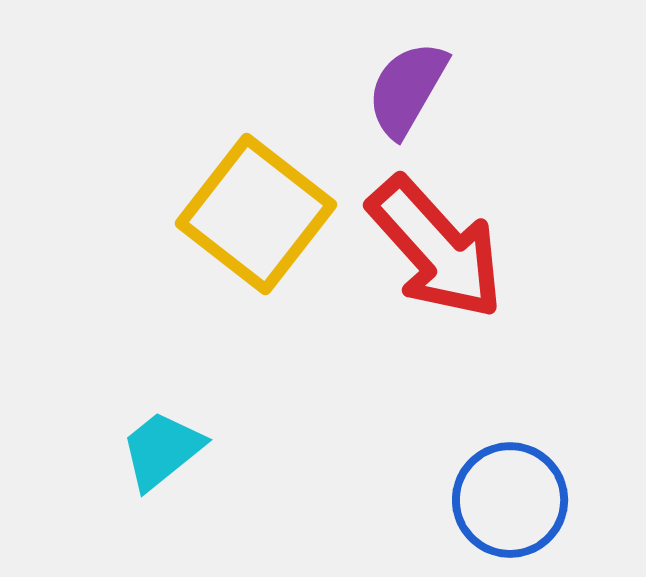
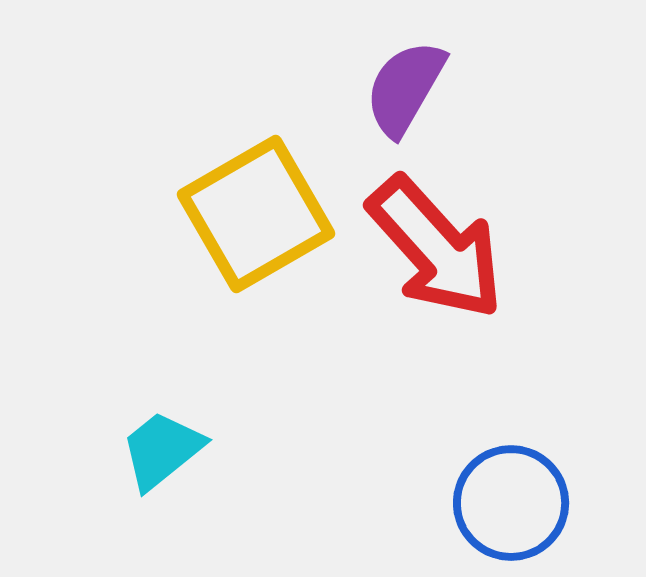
purple semicircle: moved 2 px left, 1 px up
yellow square: rotated 22 degrees clockwise
blue circle: moved 1 px right, 3 px down
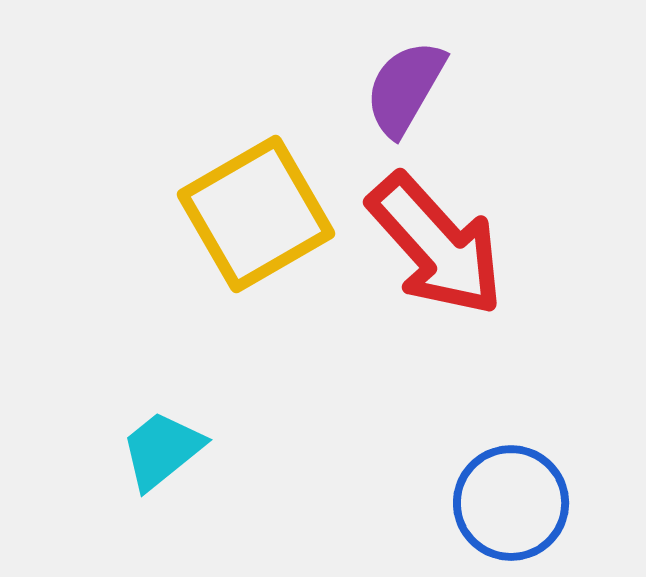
red arrow: moved 3 px up
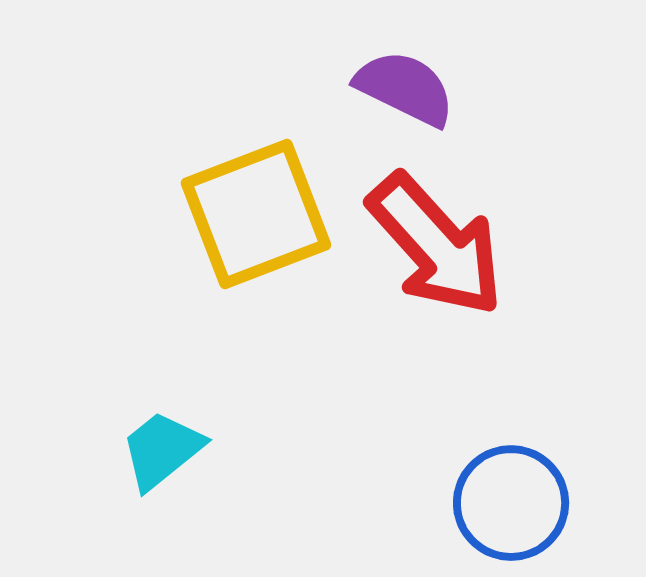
purple semicircle: rotated 86 degrees clockwise
yellow square: rotated 9 degrees clockwise
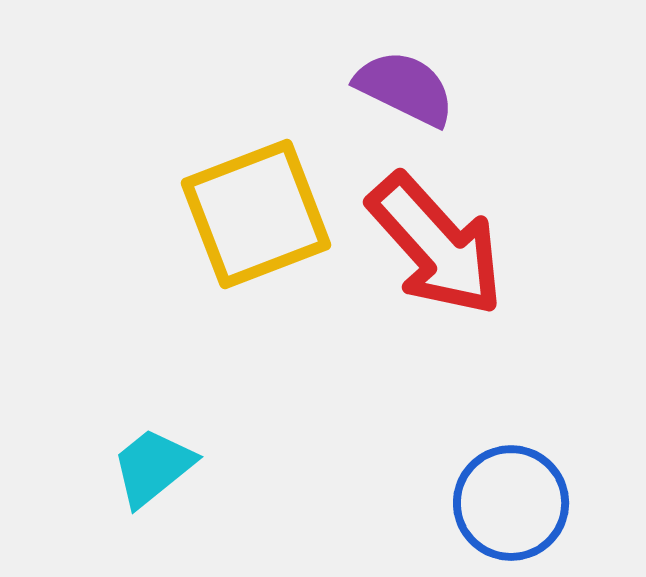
cyan trapezoid: moved 9 px left, 17 px down
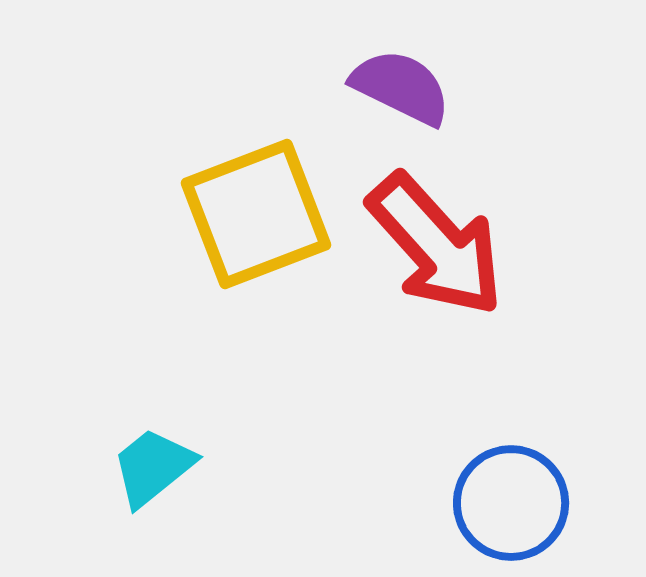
purple semicircle: moved 4 px left, 1 px up
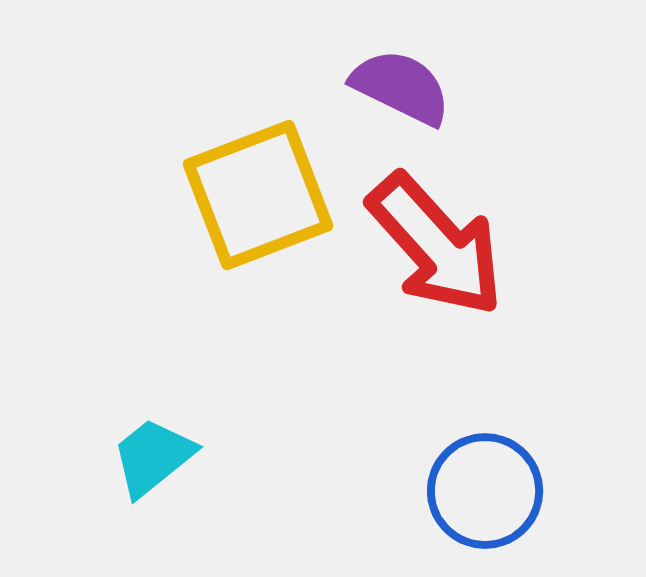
yellow square: moved 2 px right, 19 px up
cyan trapezoid: moved 10 px up
blue circle: moved 26 px left, 12 px up
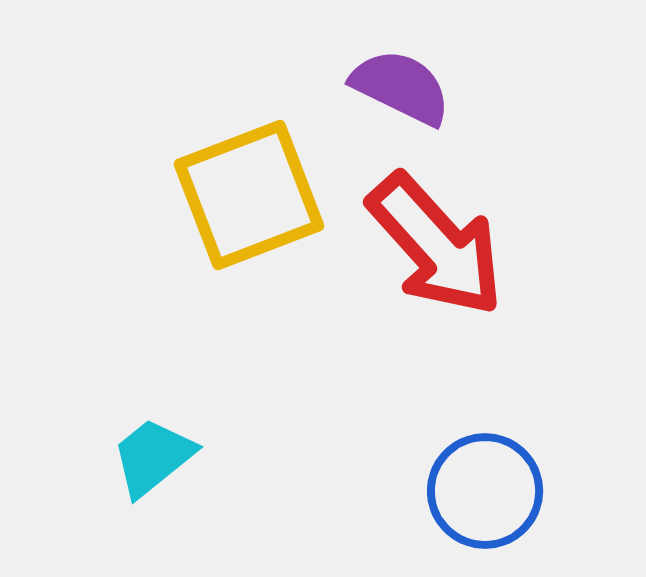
yellow square: moved 9 px left
